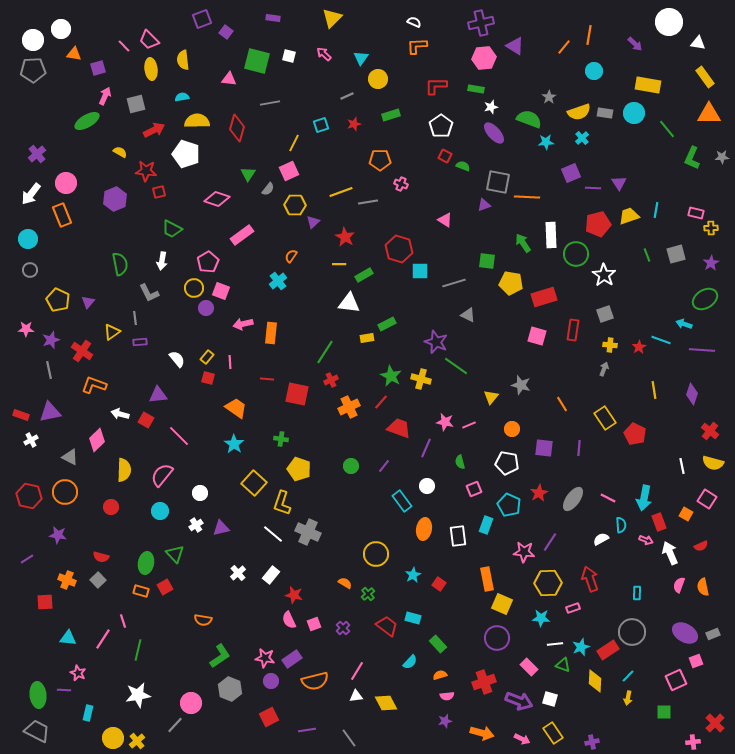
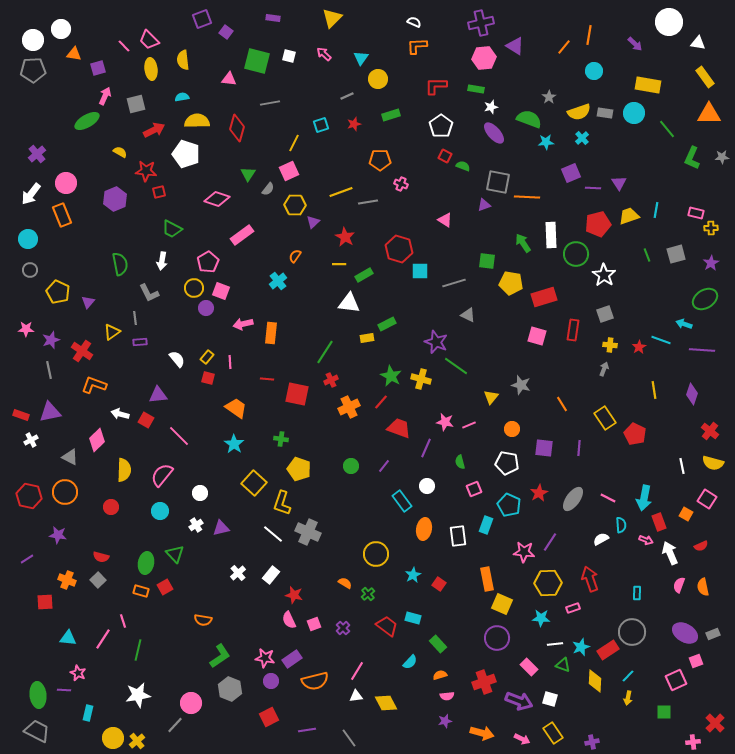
orange semicircle at (291, 256): moved 4 px right
yellow pentagon at (58, 300): moved 8 px up
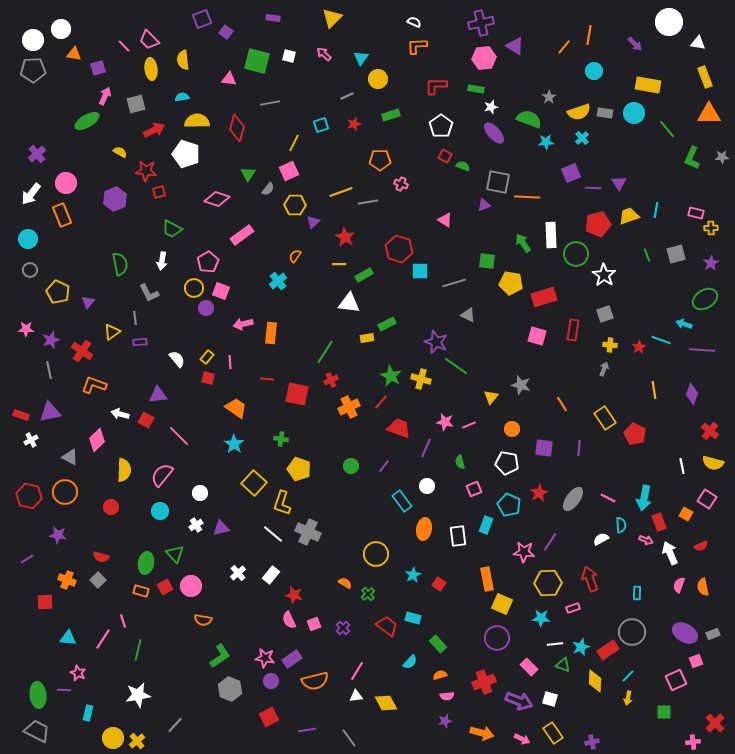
yellow rectangle at (705, 77): rotated 15 degrees clockwise
pink circle at (191, 703): moved 117 px up
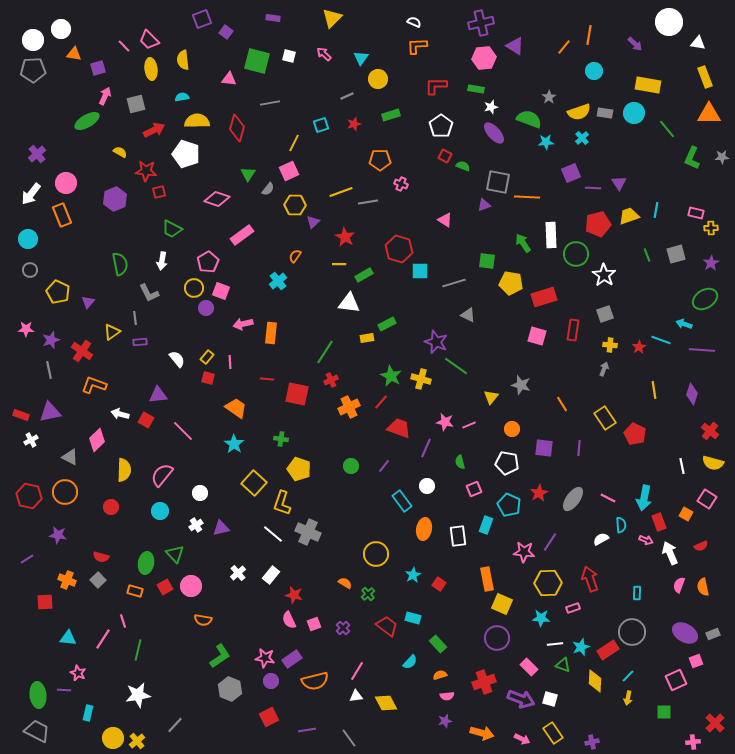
pink line at (179, 436): moved 4 px right, 5 px up
orange rectangle at (141, 591): moved 6 px left
purple arrow at (519, 701): moved 2 px right, 2 px up
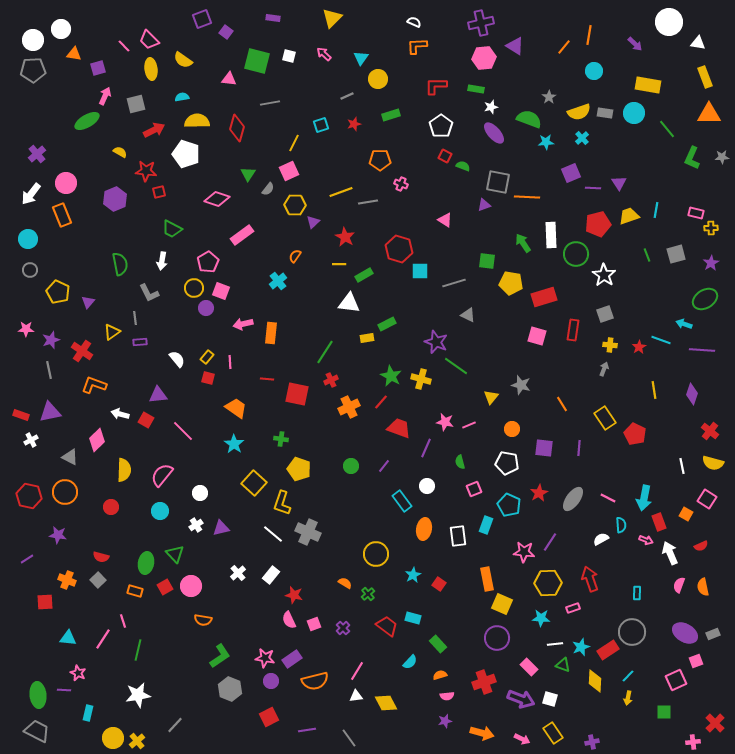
yellow semicircle at (183, 60): rotated 48 degrees counterclockwise
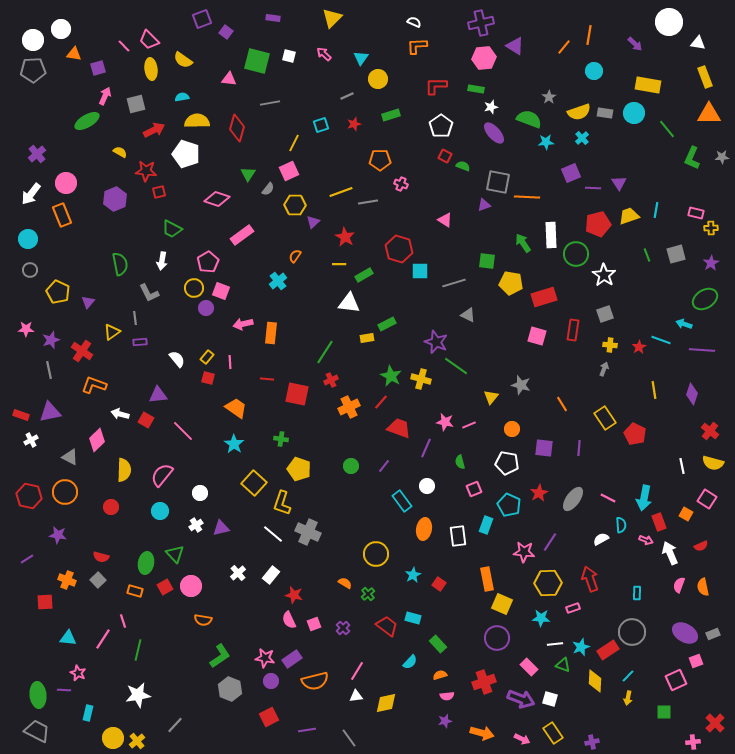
yellow diamond at (386, 703): rotated 75 degrees counterclockwise
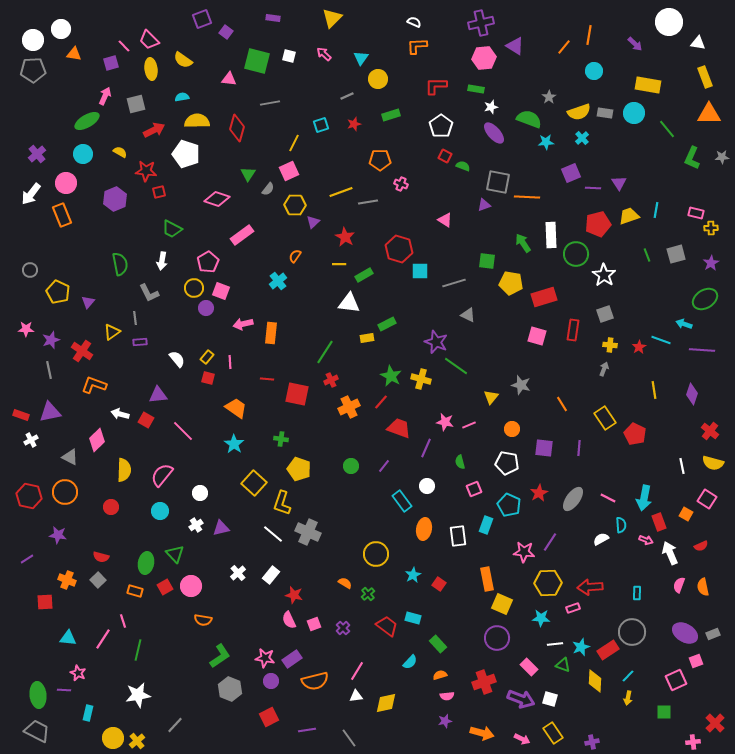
purple square at (98, 68): moved 13 px right, 5 px up
cyan circle at (28, 239): moved 55 px right, 85 px up
red arrow at (590, 579): moved 8 px down; rotated 75 degrees counterclockwise
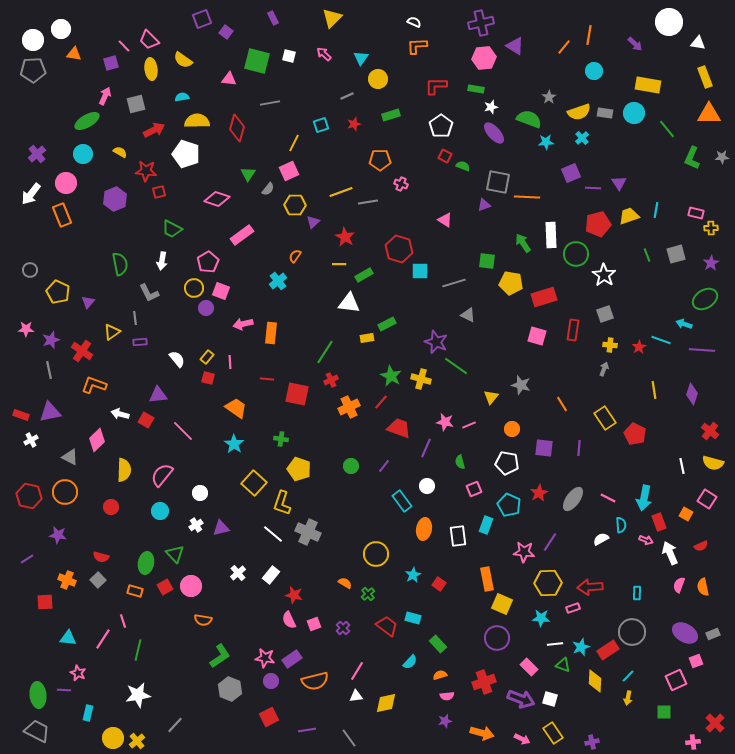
purple rectangle at (273, 18): rotated 56 degrees clockwise
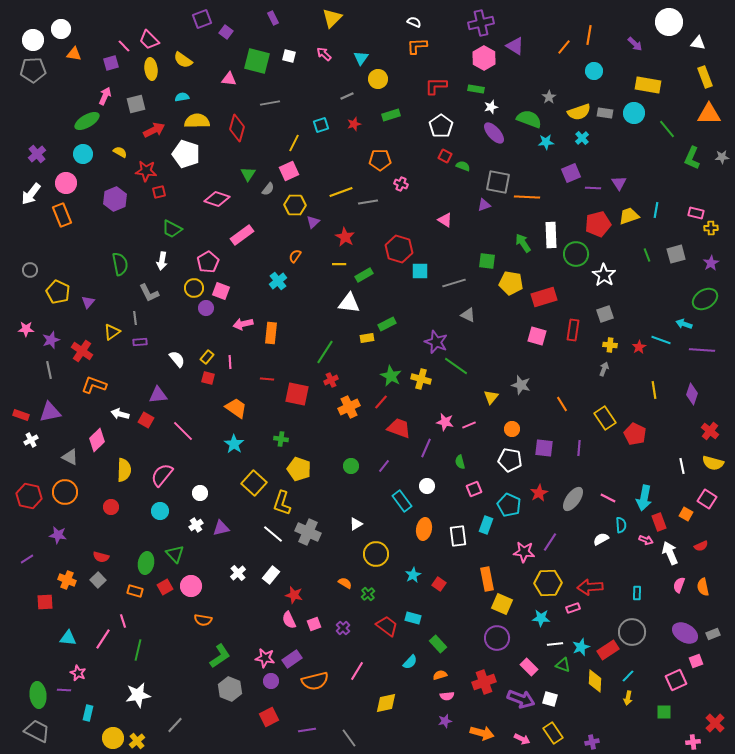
pink hexagon at (484, 58): rotated 25 degrees counterclockwise
white pentagon at (507, 463): moved 3 px right, 3 px up
white triangle at (356, 696): moved 172 px up; rotated 24 degrees counterclockwise
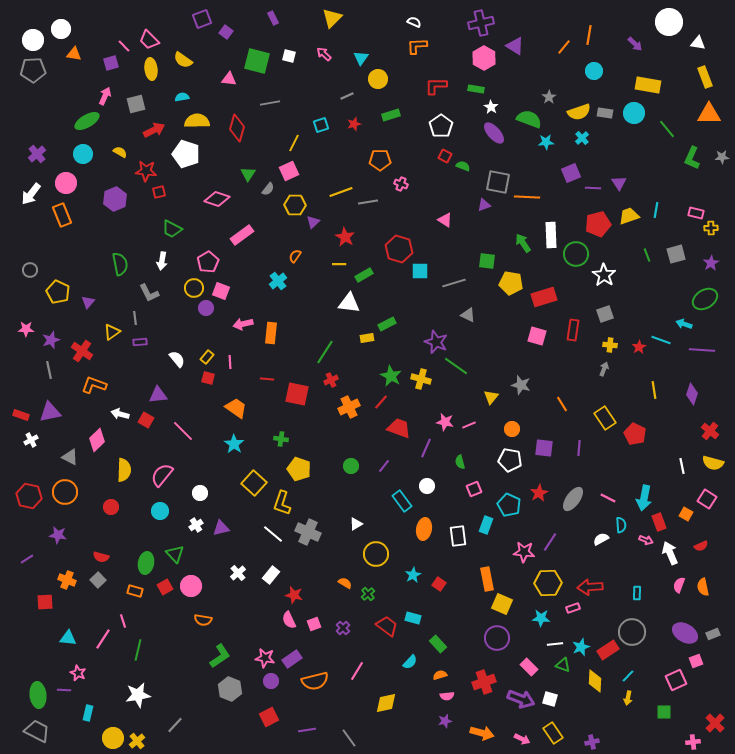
white star at (491, 107): rotated 24 degrees counterclockwise
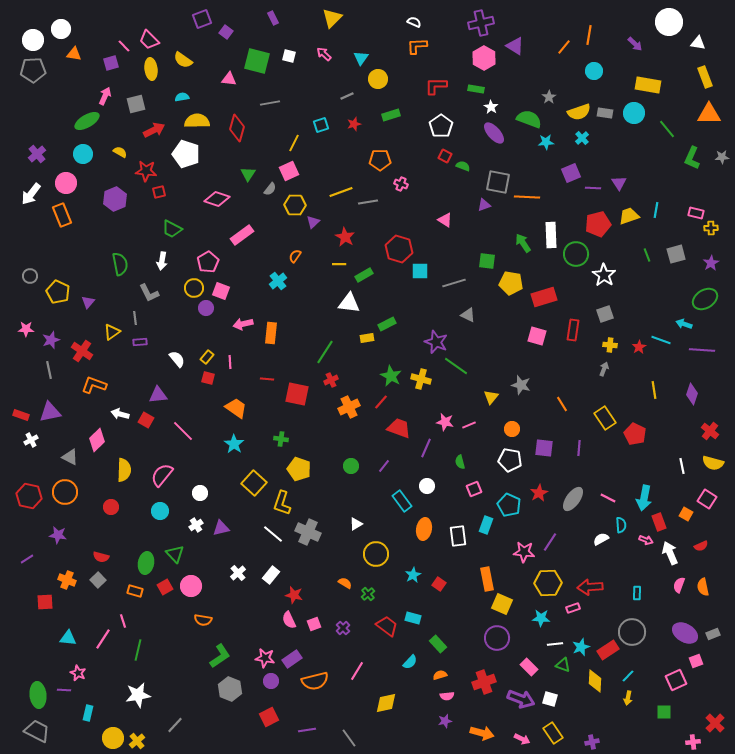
gray semicircle at (268, 189): moved 2 px right
gray circle at (30, 270): moved 6 px down
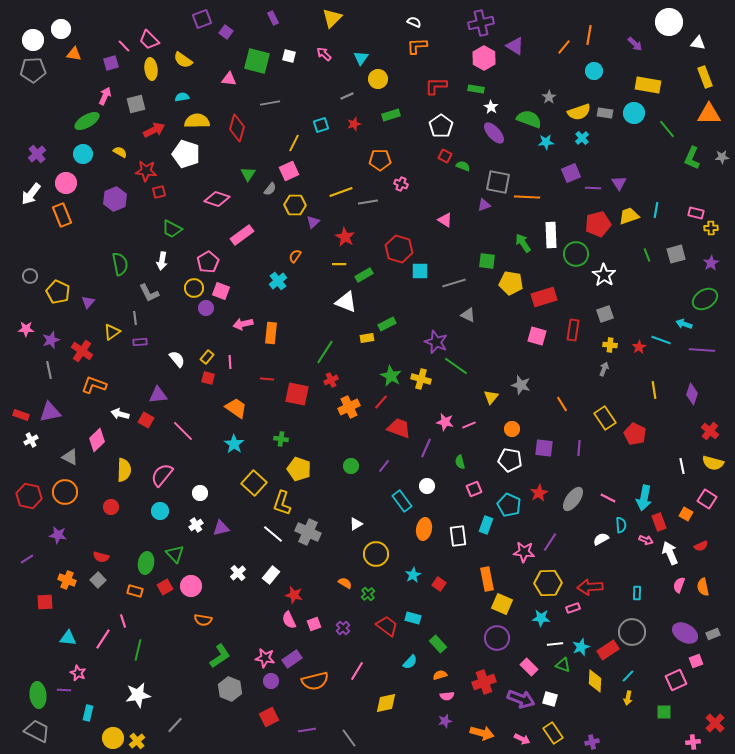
white triangle at (349, 303): moved 3 px left, 1 px up; rotated 15 degrees clockwise
